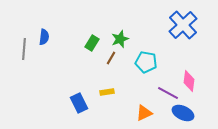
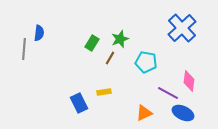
blue cross: moved 1 px left, 3 px down
blue semicircle: moved 5 px left, 4 px up
brown line: moved 1 px left
yellow rectangle: moved 3 px left
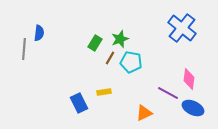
blue cross: rotated 8 degrees counterclockwise
green rectangle: moved 3 px right
cyan pentagon: moved 15 px left
pink diamond: moved 2 px up
blue ellipse: moved 10 px right, 5 px up
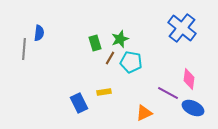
green rectangle: rotated 49 degrees counterclockwise
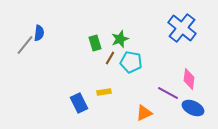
gray line: moved 1 px right, 4 px up; rotated 35 degrees clockwise
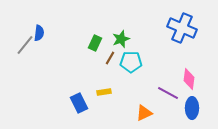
blue cross: rotated 16 degrees counterclockwise
green star: moved 1 px right
green rectangle: rotated 42 degrees clockwise
cyan pentagon: rotated 10 degrees counterclockwise
blue ellipse: moved 1 px left; rotated 65 degrees clockwise
